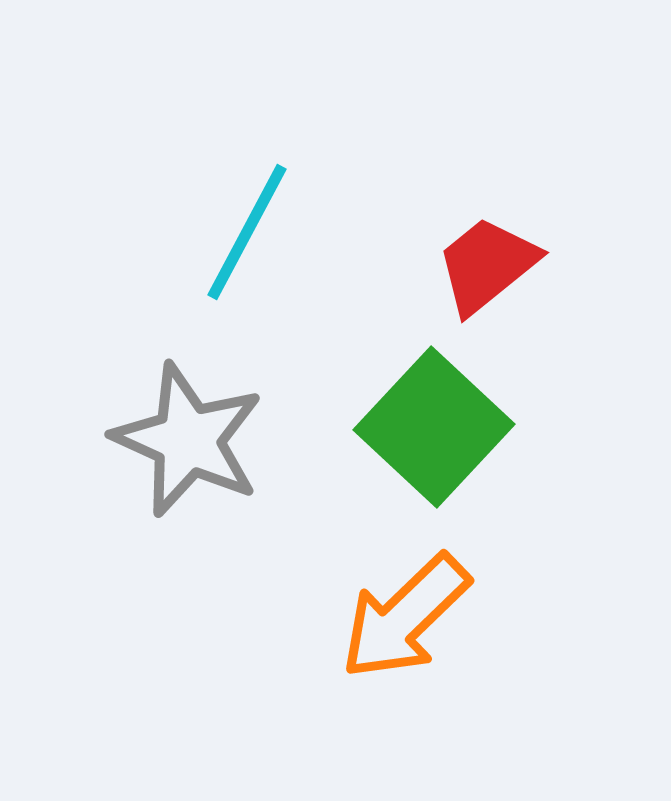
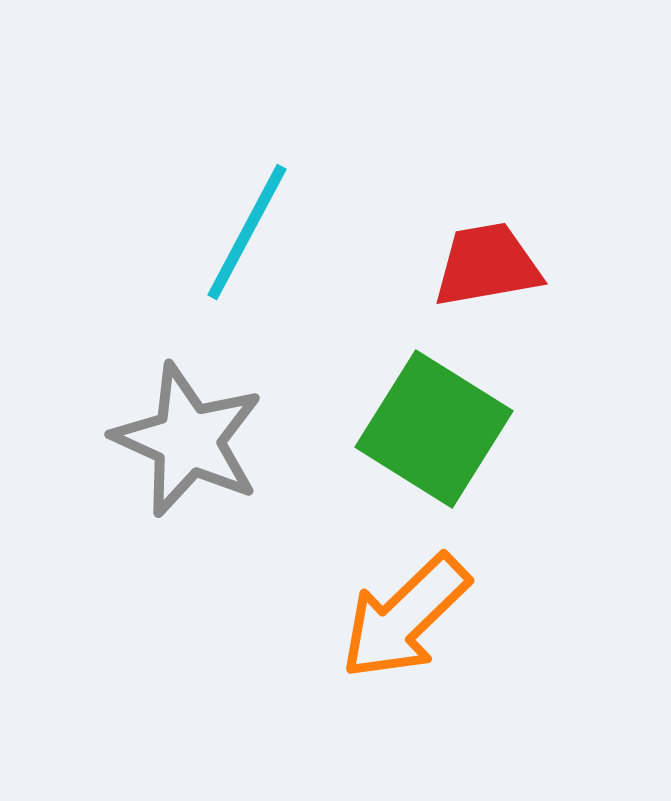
red trapezoid: rotated 29 degrees clockwise
green square: moved 2 px down; rotated 11 degrees counterclockwise
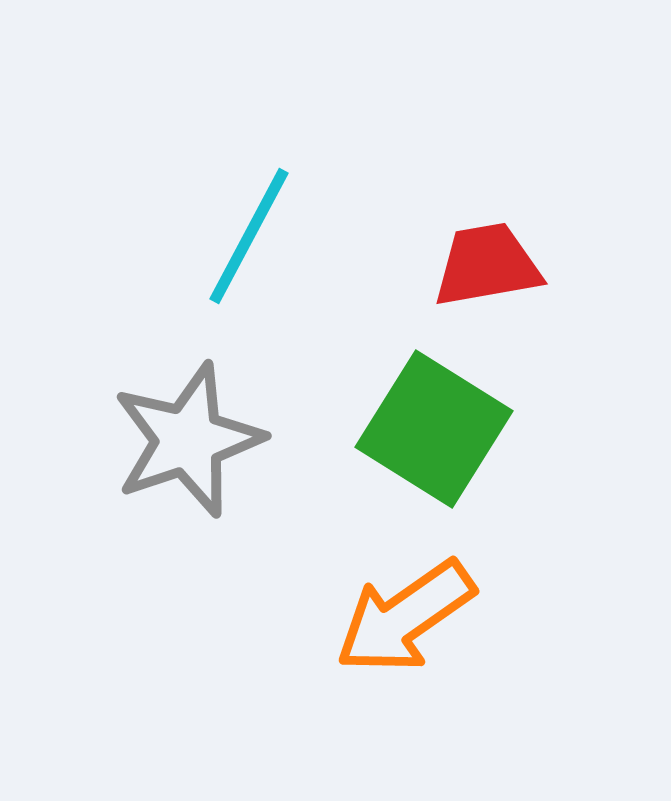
cyan line: moved 2 px right, 4 px down
gray star: rotated 29 degrees clockwise
orange arrow: rotated 9 degrees clockwise
